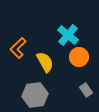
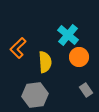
yellow semicircle: rotated 25 degrees clockwise
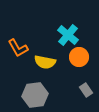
orange L-shape: rotated 75 degrees counterclockwise
yellow semicircle: rotated 105 degrees clockwise
